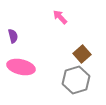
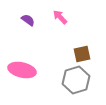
purple semicircle: moved 15 px right, 16 px up; rotated 40 degrees counterclockwise
brown square: rotated 30 degrees clockwise
pink ellipse: moved 1 px right, 3 px down
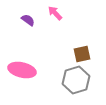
pink arrow: moved 5 px left, 4 px up
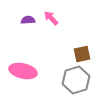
pink arrow: moved 4 px left, 5 px down
purple semicircle: rotated 40 degrees counterclockwise
pink ellipse: moved 1 px right, 1 px down
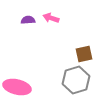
pink arrow: rotated 28 degrees counterclockwise
brown square: moved 2 px right
pink ellipse: moved 6 px left, 16 px down
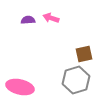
pink ellipse: moved 3 px right
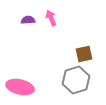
pink arrow: rotated 49 degrees clockwise
